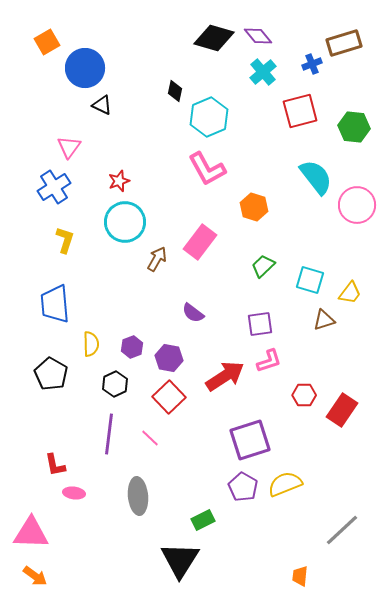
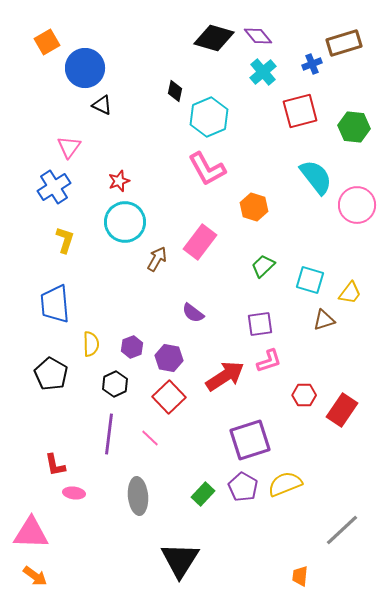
green rectangle at (203, 520): moved 26 px up; rotated 20 degrees counterclockwise
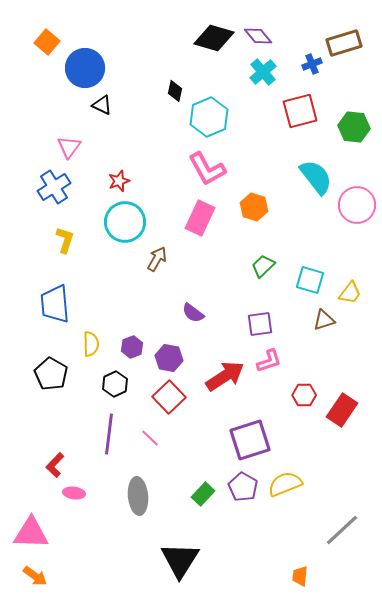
orange square at (47, 42): rotated 20 degrees counterclockwise
pink rectangle at (200, 242): moved 24 px up; rotated 12 degrees counterclockwise
red L-shape at (55, 465): rotated 55 degrees clockwise
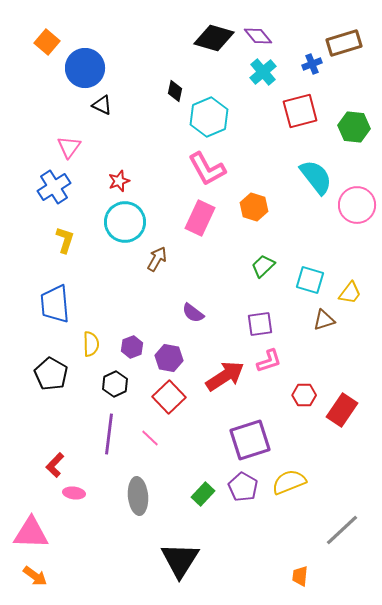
yellow semicircle at (285, 484): moved 4 px right, 2 px up
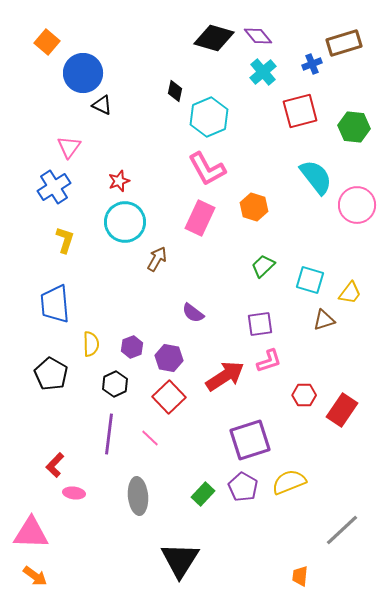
blue circle at (85, 68): moved 2 px left, 5 px down
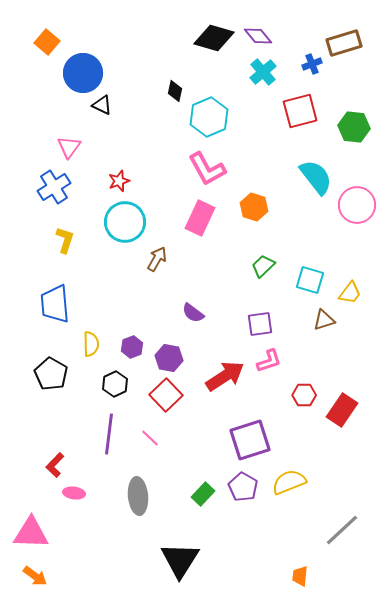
red square at (169, 397): moved 3 px left, 2 px up
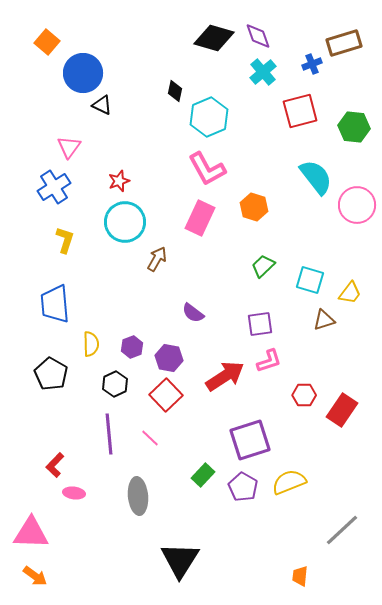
purple diamond at (258, 36): rotated 20 degrees clockwise
purple line at (109, 434): rotated 12 degrees counterclockwise
green rectangle at (203, 494): moved 19 px up
